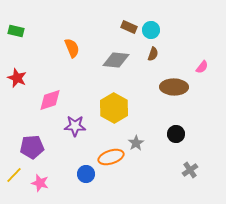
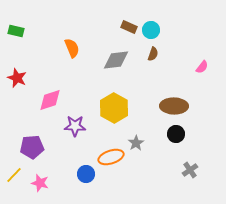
gray diamond: rotated 12 degrees counterclockwise
brown ellipse: moved 19 px down
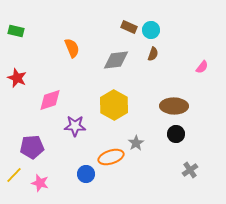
yellow hexagon: moved 3 px up
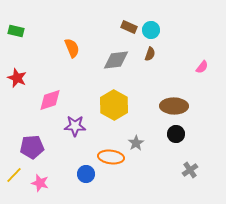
brown semicircle: moved 3 px left
orange ellipse: rotated 25 degrees clockwise
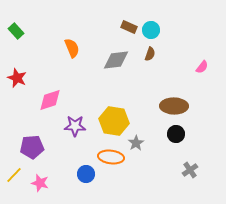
green rectangle: rotated 35 degrees clockwise
yellow hexagon: moved 16 px down; rotated 20 degrees counterclockwise
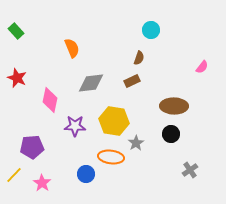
brown rectangle: moved 3 px right, 54 px down; rotated 49 degrees counterclockwise
brown semicircle: moved 11 px left, 4 px down
gray diamond: moved 25 px left, 23 px down
pink diamond: rotated 60 degrees counterclockwise
black circle: moved 5 px left
pink star: moved 2 px right; rotated 18 degrees clockwise
